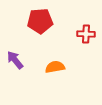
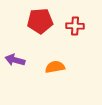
red cross: moved 11 px left, 8 px up
purple arrow: rotated 36 degrees counterclockwise
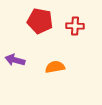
red pentagon: rotated 15 degrees clockwise
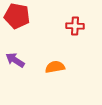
red pentagon: moved 23 px left, 5 px up
purple arrow: rotated 18 degrees clockwise
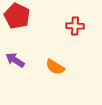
red pentagon: rotated 15 degrees clockwise
orange semicircle: rotated 138 degrees counterclockwise
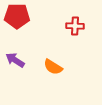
red pentagon: rotated 25 degrees counterclockwise
orange semicircle: moved 2 px left
